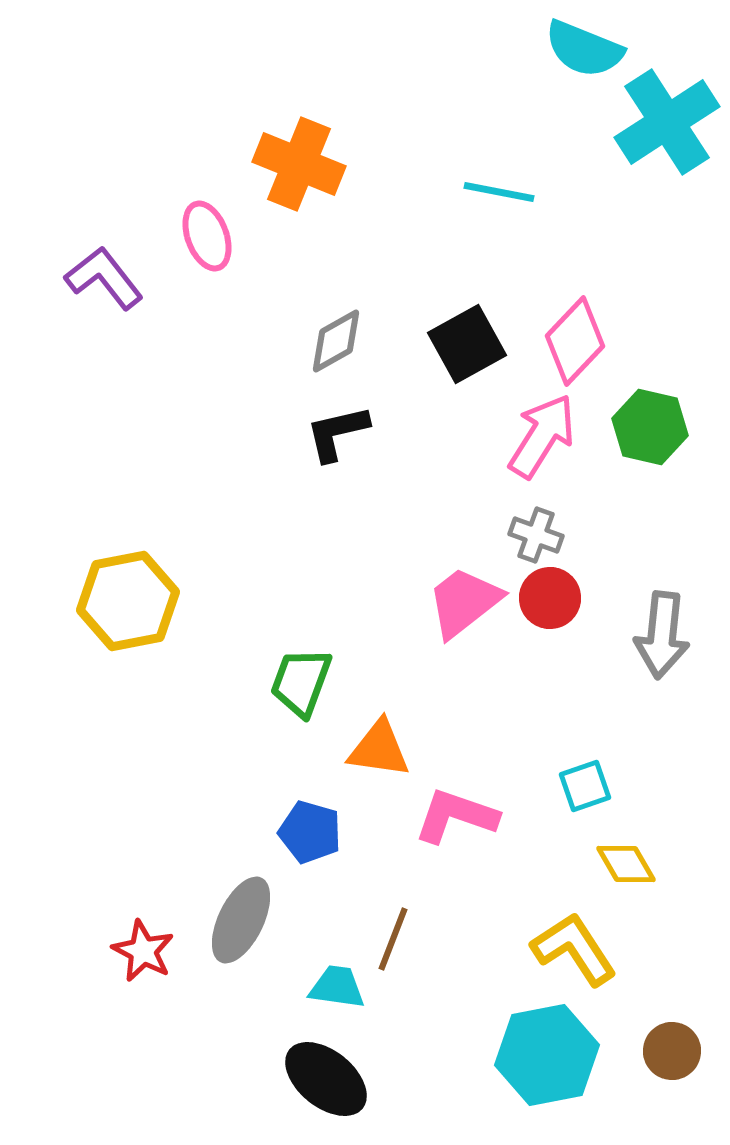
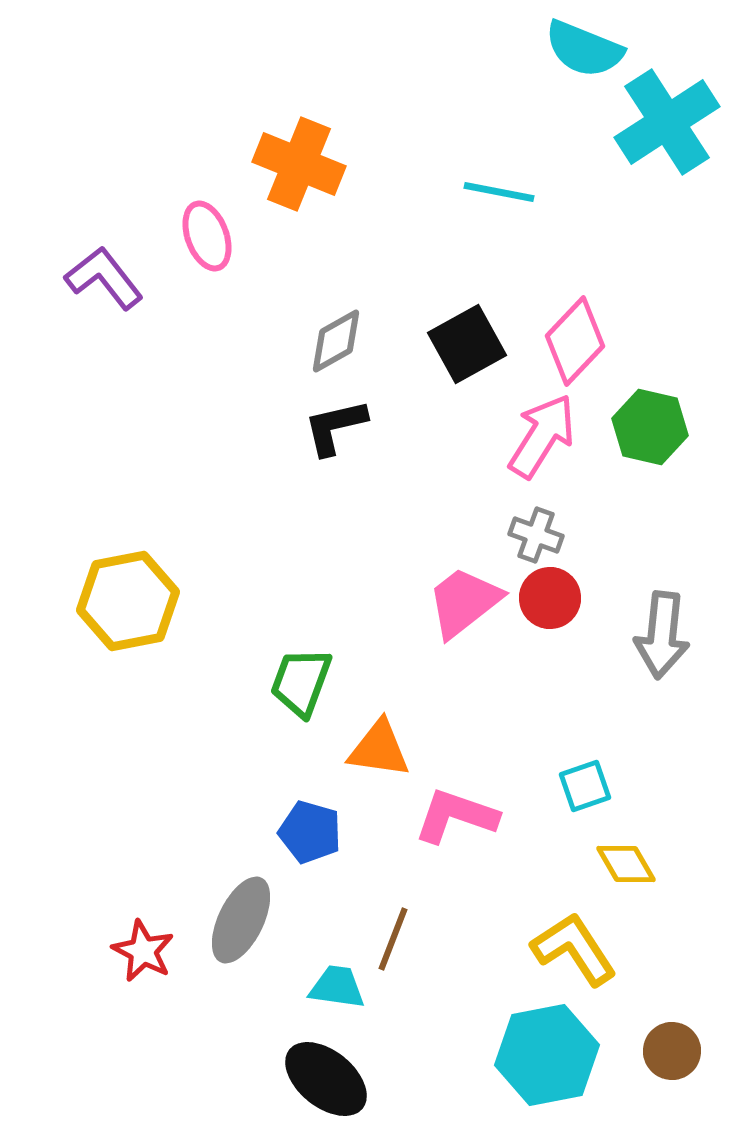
black L-shape: moved 2 px left, 6 px up
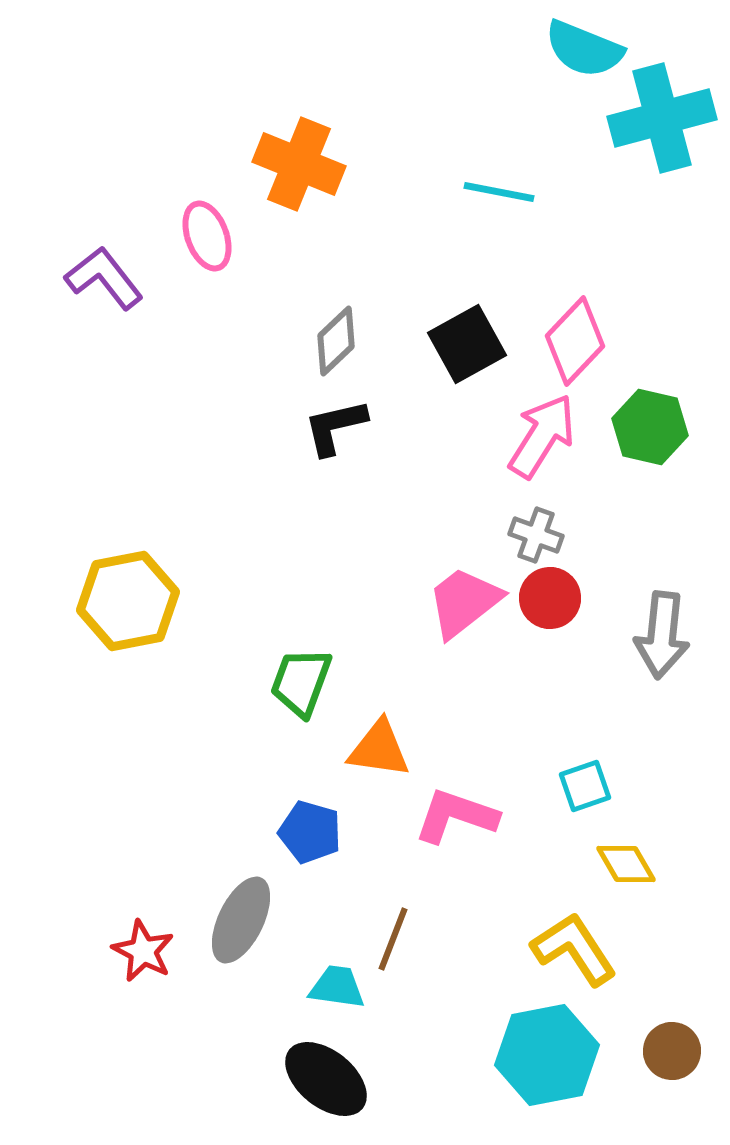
cyan cross: moved 5 px left, 4 px up; rotated 18 degrees clockwise
gray diamond: rotated 14 degrees counterclockwise
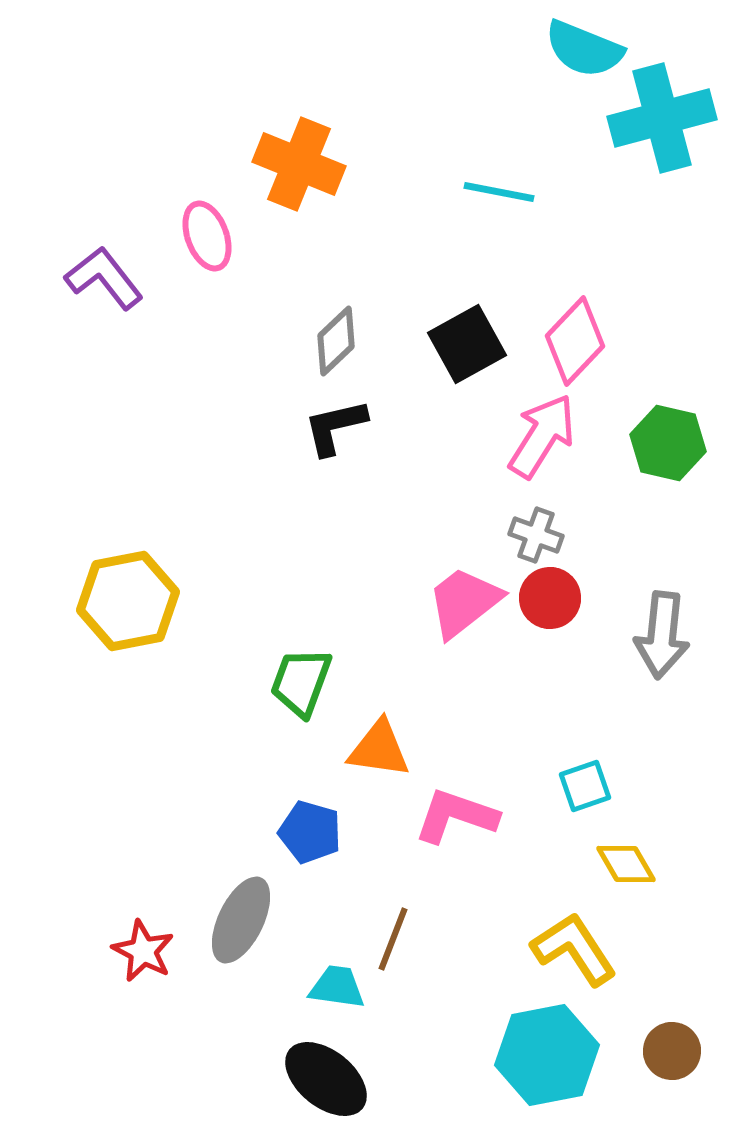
green hexagon: moved 18 px right, 16 px down
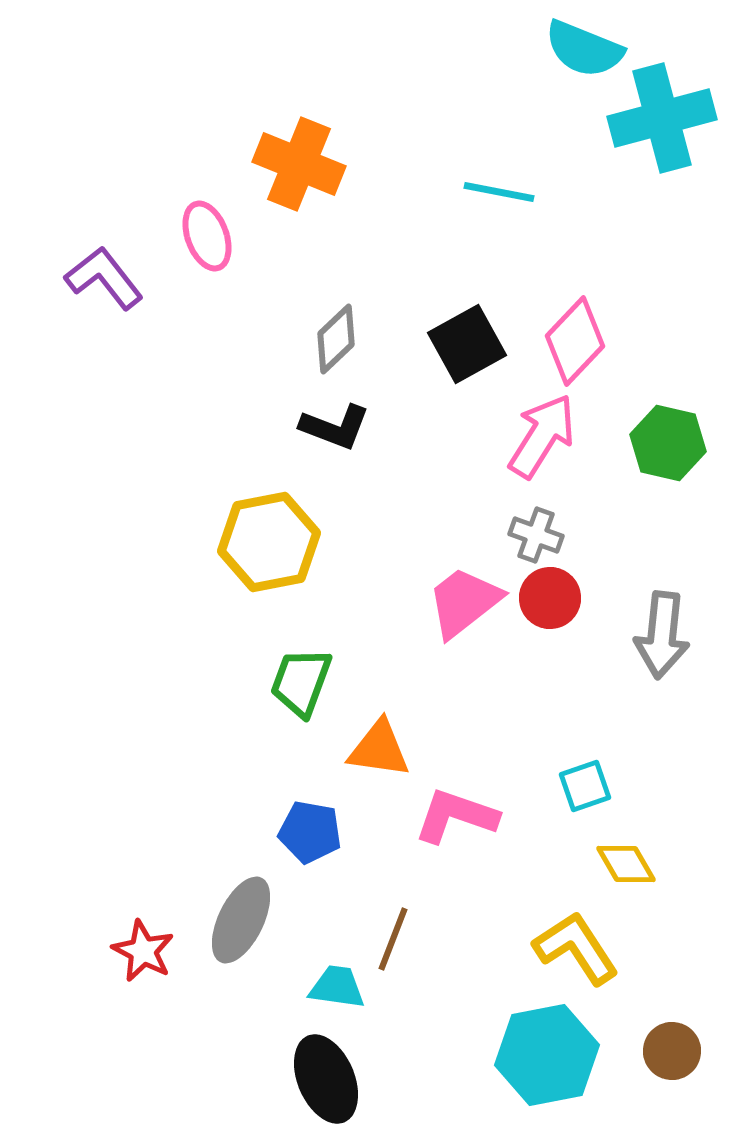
gray diamond: moved 2 px up
black L-shape: rotated 146 degrees counterclockwise
yellow hexagon: moved 141 px right, 59 px up
blue pentagon: rotated 6 degrees counterclockwise
yellow L-shape: moved 2 px right, 1 px up
black ellipse: rotated 28 degrees clockwise
